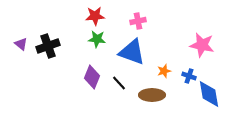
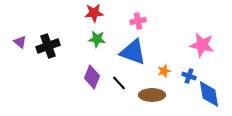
red star: moved 1 px left, 3 px up
purple triangle: moved 1 px left, 2 px up
blue triangle: moved 1 px right
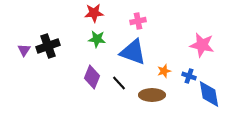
purple triangle: moved 4 px right, 8 px down; rotated 24 degrees clockwise
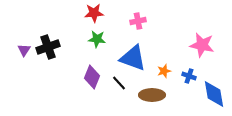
black cross: moved 1 px down
blue triangle: moved 6 px down
blue diamond: moved 5 px right
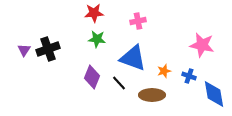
black cross: moved 2 px down
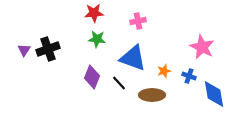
pink star: moved 2 px down; rotated 15 degrees clockwise
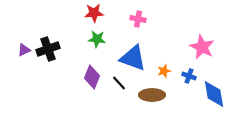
pink cross: moved 2 px up; rotated 21 degrees clockwise
purple triangle: rotated 32 degrees clockwise
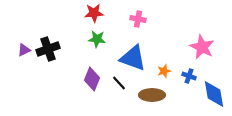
purple diamond: moved 2 px down
